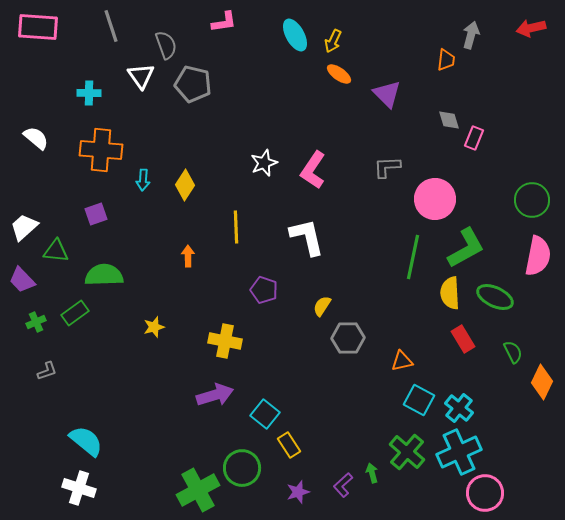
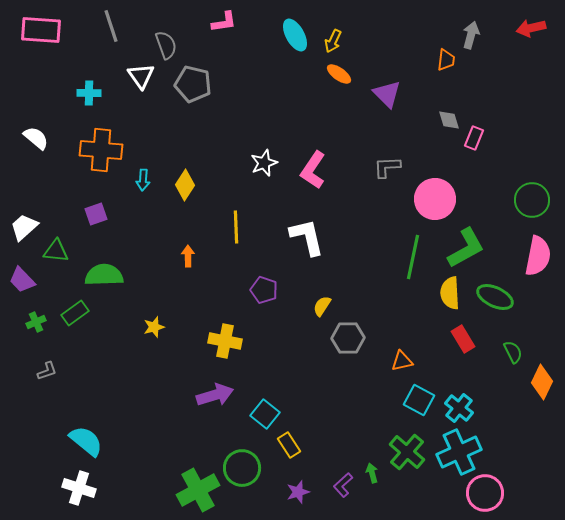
pink rectangle at (38, 27): moved 3 px right, 3 px down
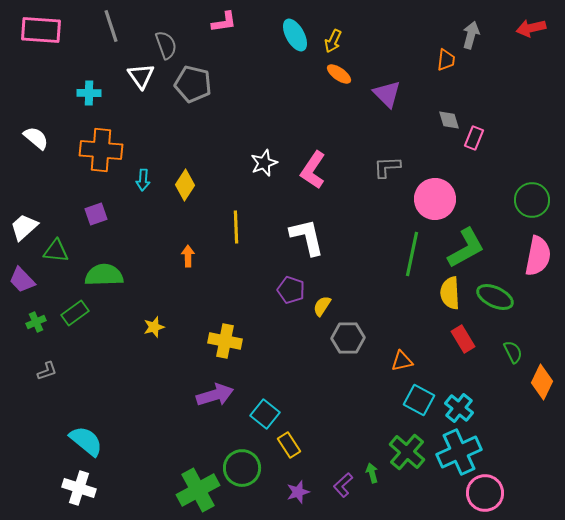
green line at (413, 257): moved 1 px left, 3 px up
purple pentagon at (264, 290): moved 27 px right
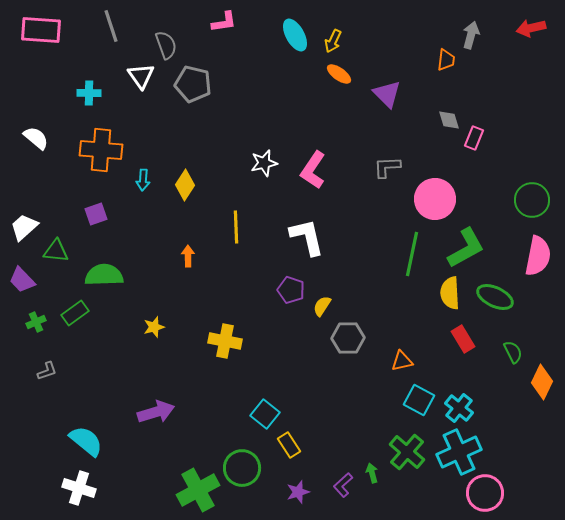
white star at (264, 163): rotated 8 degrees clockwise
purple arrow at (215, 395): moved 59 px left, 17 px down
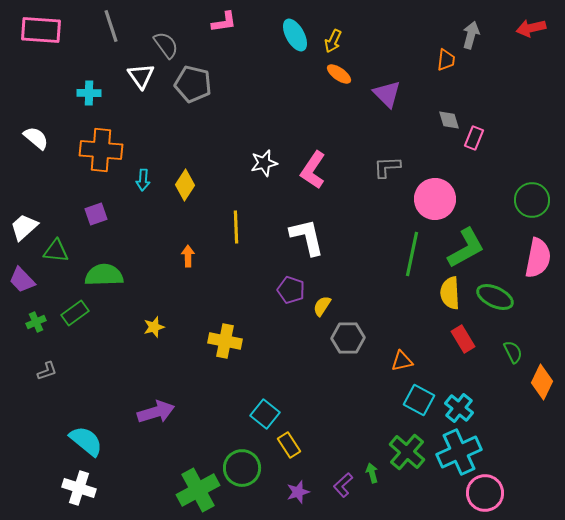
gray semicircle at (166, 45): rotated 16 degrees counterclockwise
pink semicircle at (538, 256): moved 2 px down
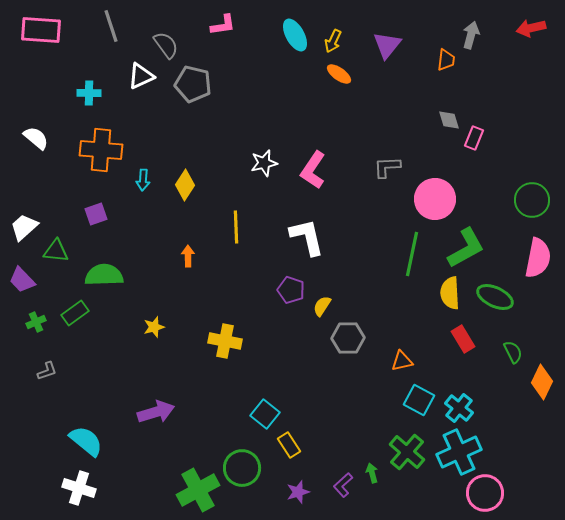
pink L-shape at (224, 22): moved 1 px left, 3 px down
white triangle at (141, 76): rotated 40 degrees clockwise
purple triangle at (387, 94): moved 49 px up; rotated 24 degrees clockwise
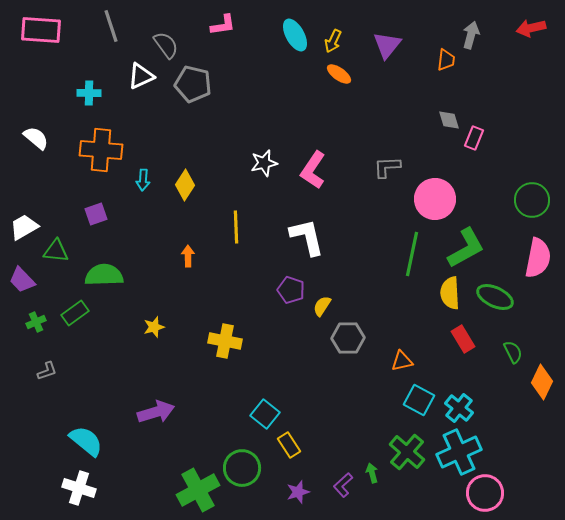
white trapezoid at (24, 227): rotated 12 degrees clockwise
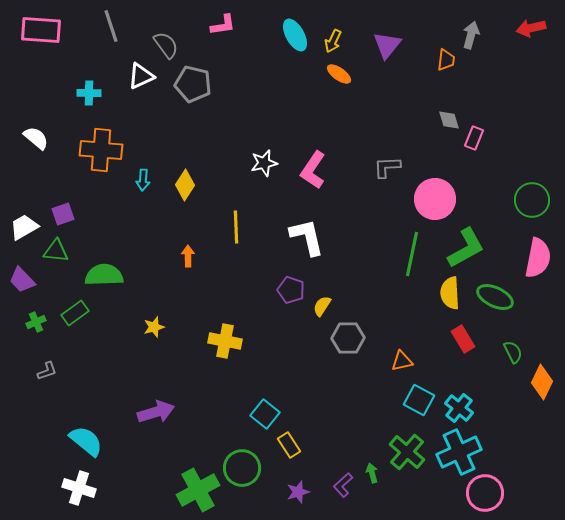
purple square at (96, 214): moved 33 px left
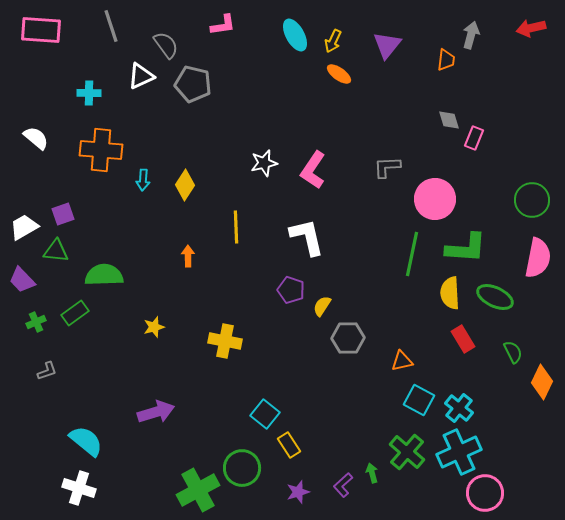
green L-shape at (466, 248): rotated 33 degrees clockwise
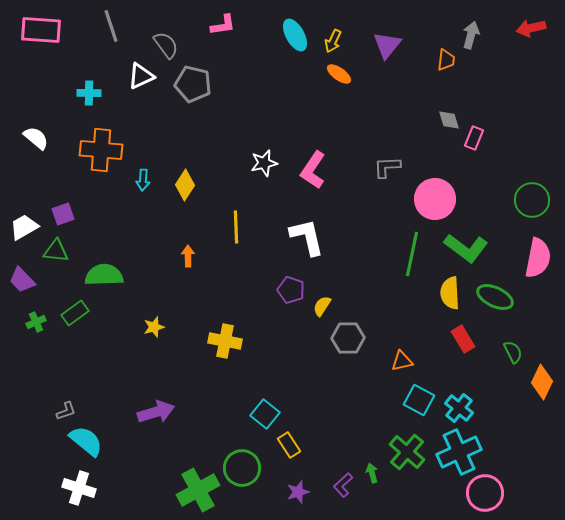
green L-shape at (466, 248): rotated 33 degrees clockwise
gray L-shape at (47, 371): moved 19 px right, 40 px down
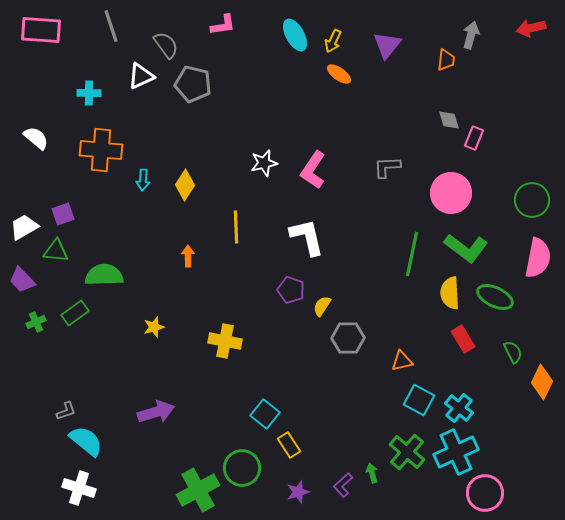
pink circle at (435, 199): moved 16 px right, 6 px up
cyan cross at (459, 452): moved 3 px left
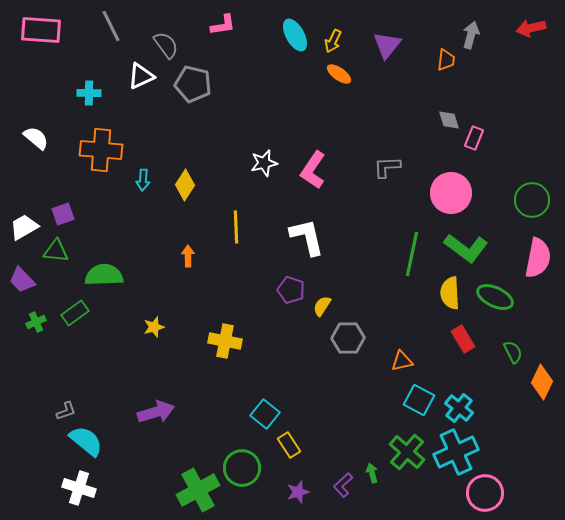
gray line at (111, 26): rotated 8 degrees counterclockwise
